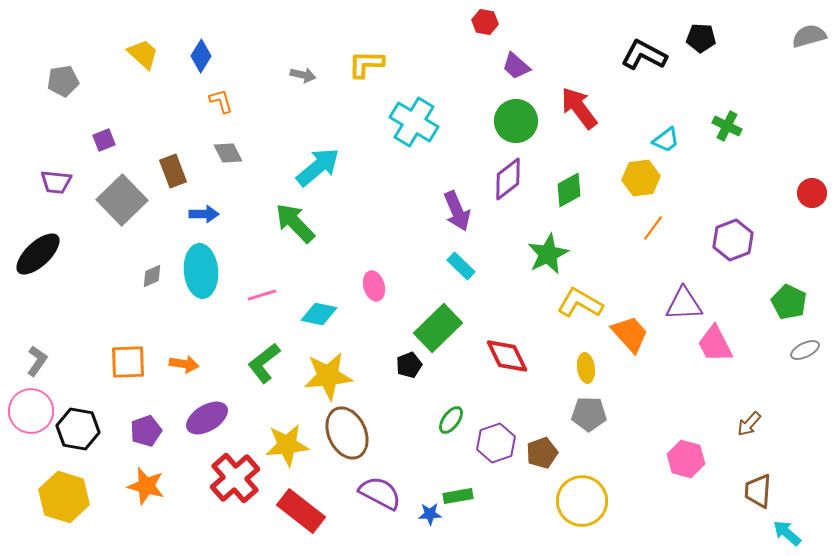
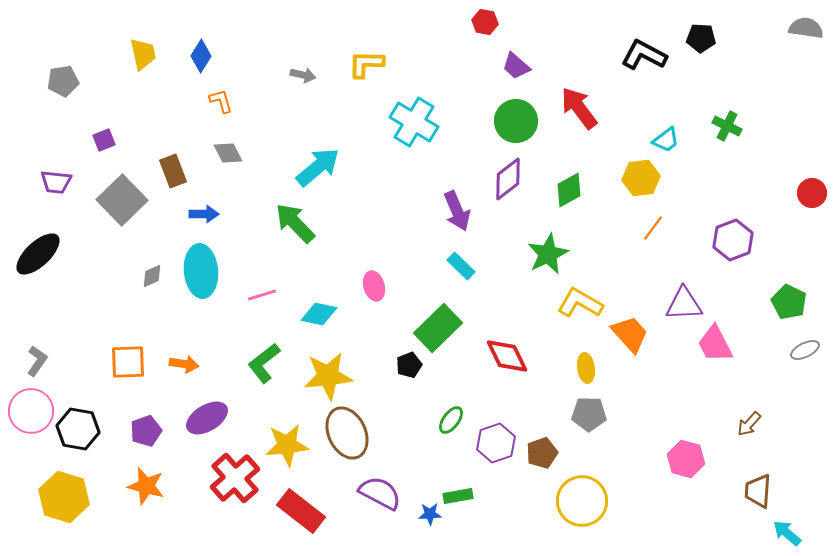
gray semicircle at (809, 36): moved 3 px left, 8 px up; rotated 24 degrees clockwise
yellow trapezoid at (143, 54): rotated 36 degrees clockwise
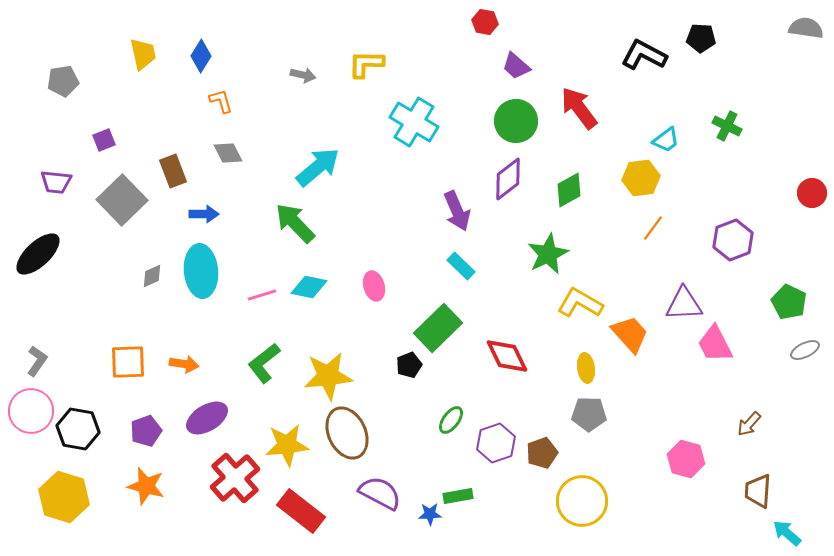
cyan diamond at (319, 314): moved 10 px left, 27 px up
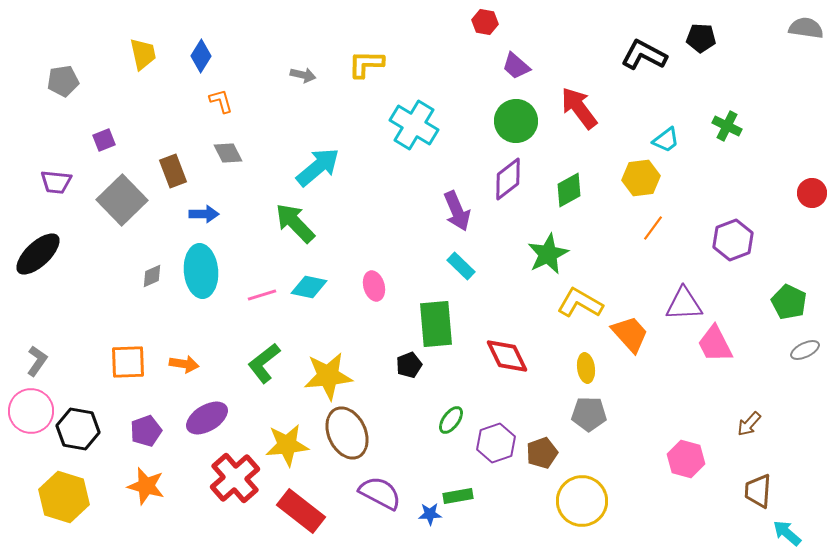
cyan cross at (414, 122): moved 3 px down
green rectangle at (438, 328): moved 2 px left, 4 px up; rotated 51 degrees counterclockwise
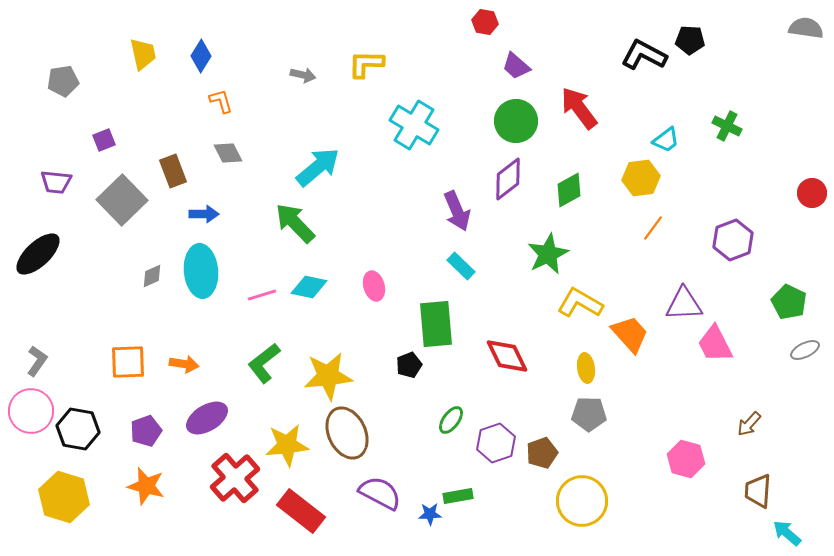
black pentagon at (701, 38): moved 11 px left, 2 px down
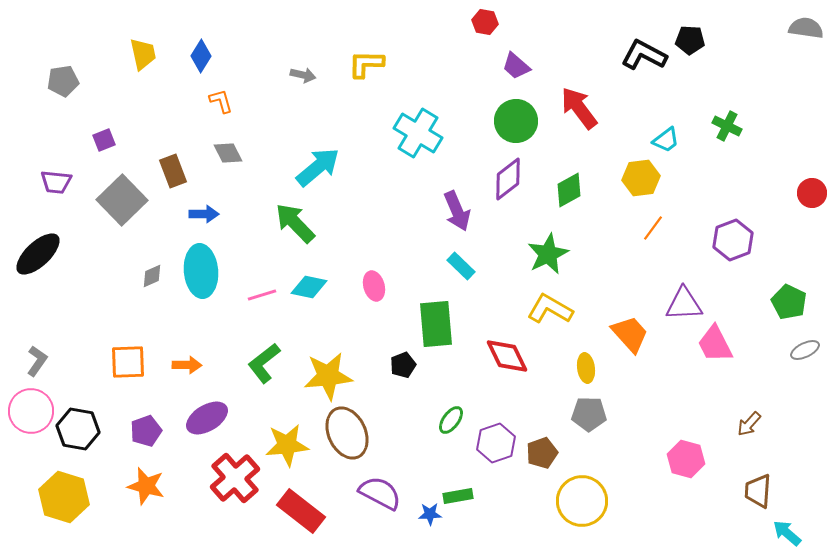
cyan cross at (414, 125): moved 4 px right, 8 px down
yellow L-shape at (580, 303): moved 30 px left, 6 px down
orange arrow at (184, 364): moved 3 px right, 1 px down; rotated 8 degrees counterclockwise
black pentagon at (409, 365): moved 6 px left
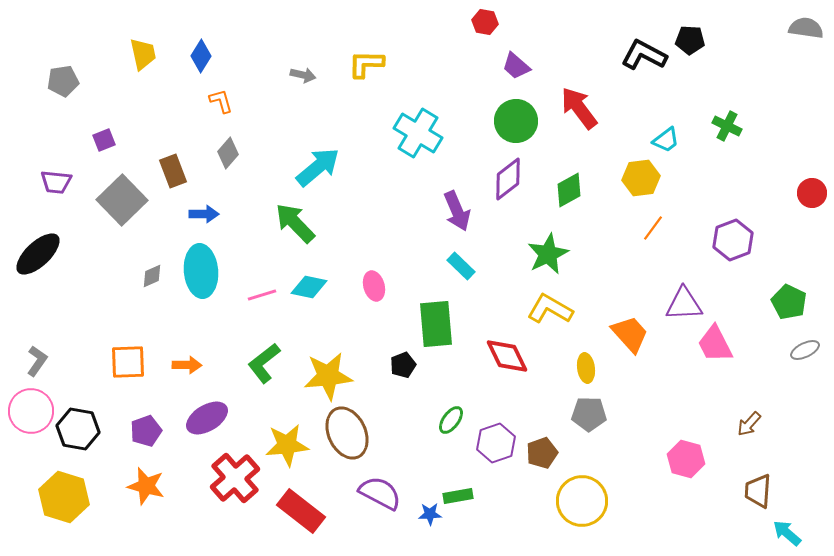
gray diamond at (228, 153): rotated 68 degrees clockwise
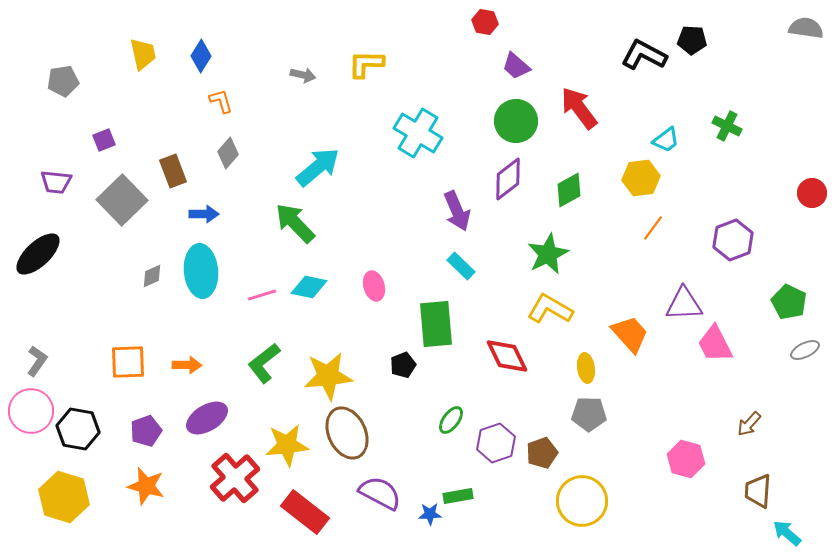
black pentagon at (690, 40): moved 2 px right
red rectangle at (301, 511): moved 4 px right, 1 px down
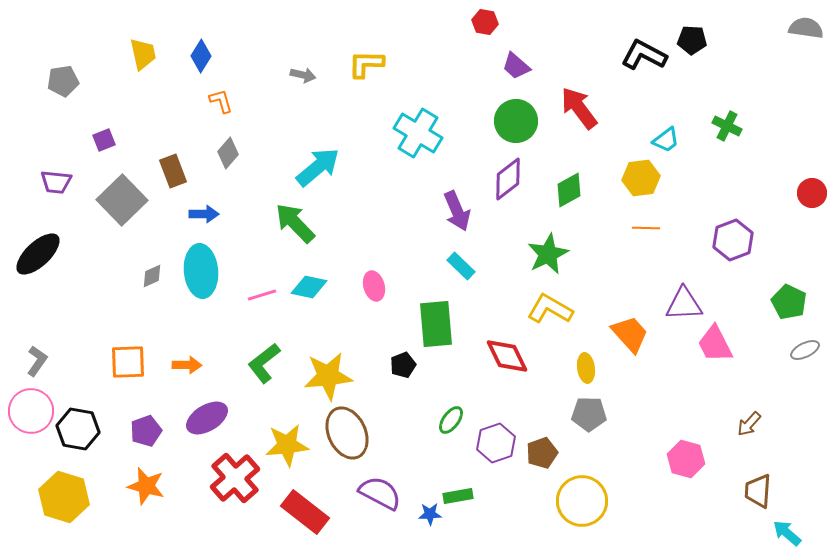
orange line at (653, 228): moved 7 px left; rotated 56 degrees clockwise
